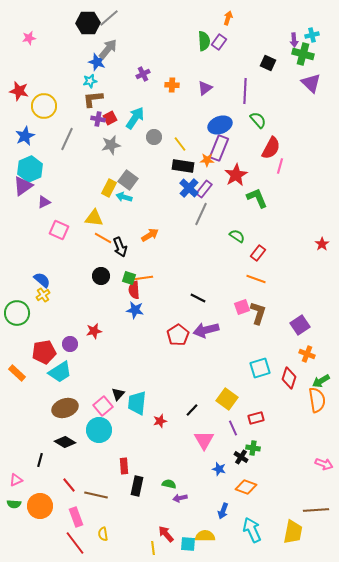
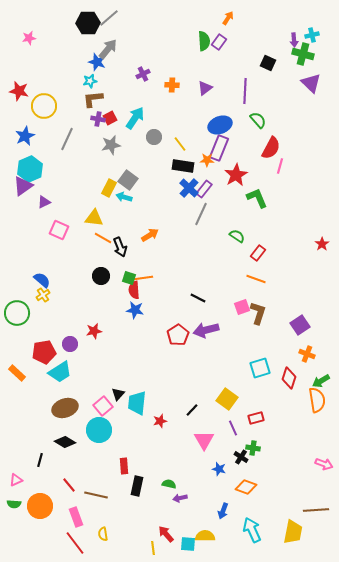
orange arrow at (228, 18): rotated 16 degrees clockwise
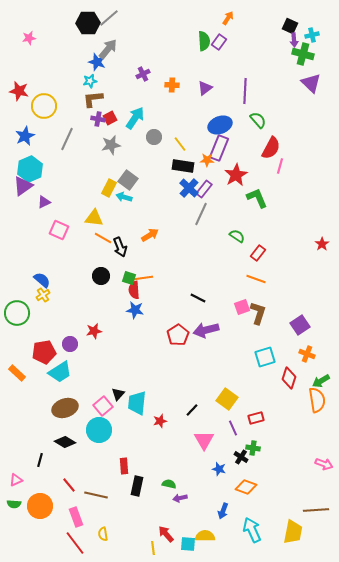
black square at (268, 63): moved 22 px right, 37 px up
cyan square at (260, 368): moved 5 px right, 11 px up
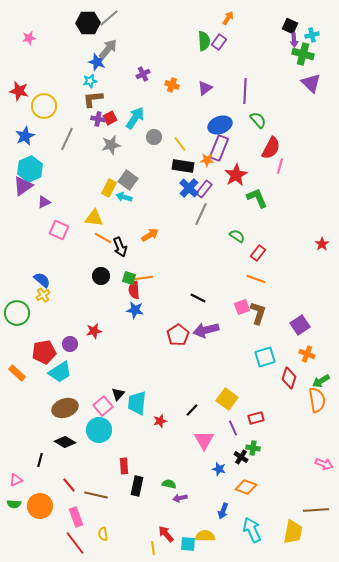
orange cross at (172, 85): rotated 16 degrees clockwise
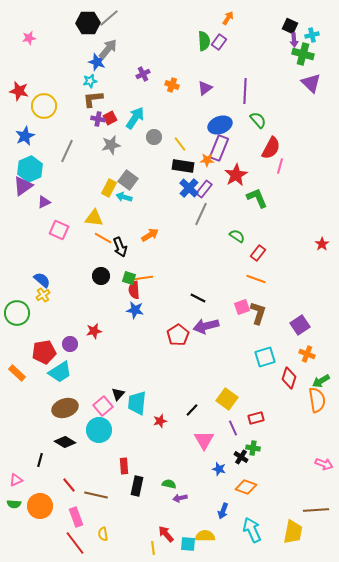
gray line at (67, 139): moved 12 px down
purple arrow at (206, 330): moved 4 px up
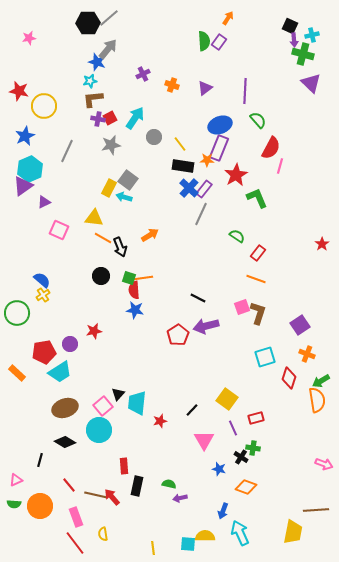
cyan arrow at (252, 530): moved 12 px left, 3 px down
red arrow at (166, 534): moved 54 px left, 37 px up
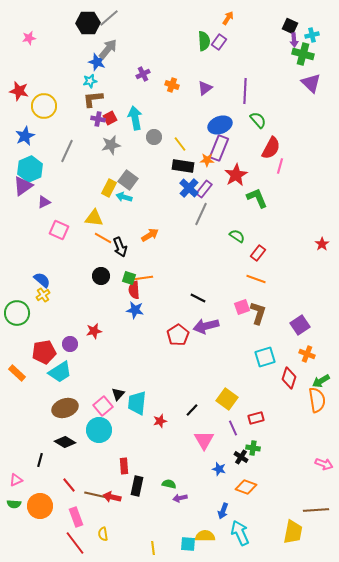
cyan arrow at (135, 118): rotated 45 degrees counterclockwise
red arrow at (112, 497): rotated 36 degrees counterclockwise
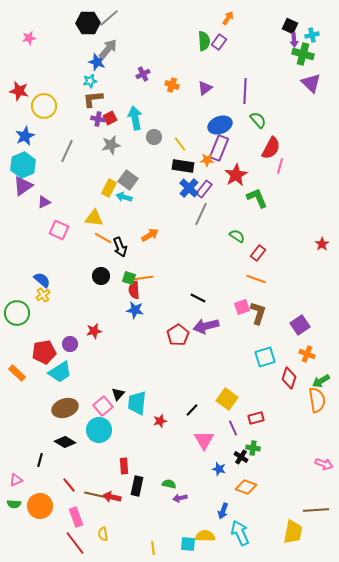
cyan hexagon at (30, 169): moved 7 px left, 4 px up
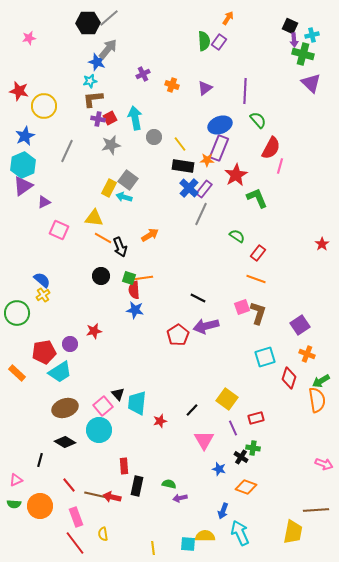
black triangle at (118, 394): rotated 24 degrees counterclockwise
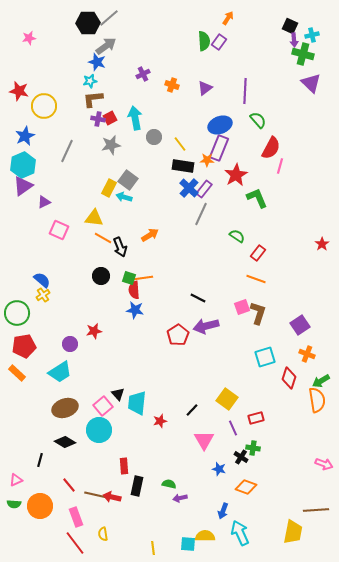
gray arrow at (108, 49): moved 2 px left, 3 px up; rotated 15 degrees clockwise
red pentagon at (44, 352): moved 20 px left, 6 px up
